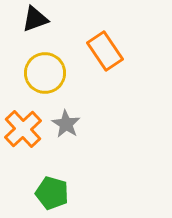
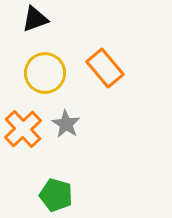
orange rectangle: moved 17 px down; rotated 6 degrees counterclockwise
green pentagon: moved 4 px right, 2 px down
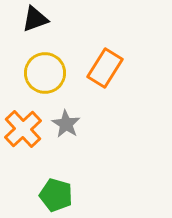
orange rectangle: rotated 72 degrees clockwise
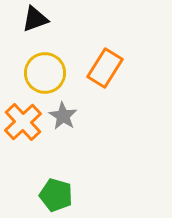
gray star: moved 3 px left, 8 px up
orange cross: moved 7 px up
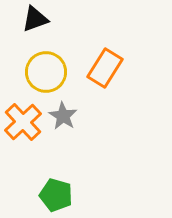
yellow circle: moved 1 px right, 1 px up
